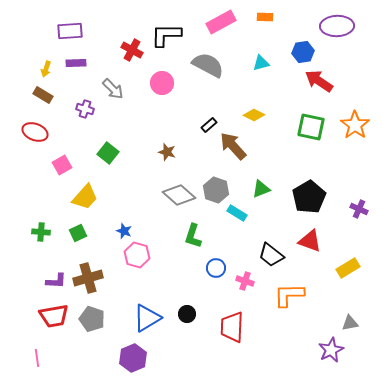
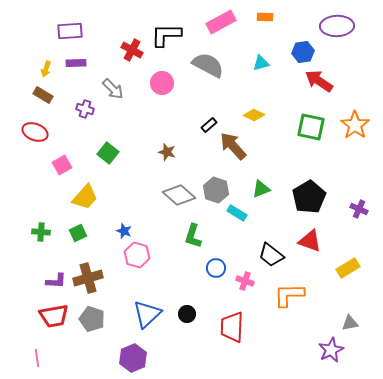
blue triangle at (147, 318): moved 4 px up; rotated 12 degrees counterclockwise
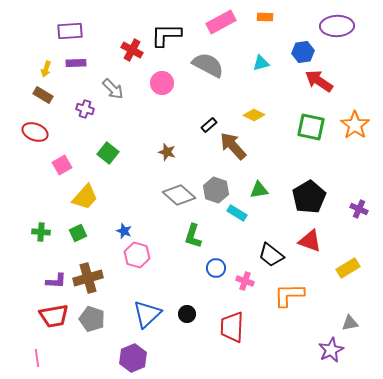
green triangle at (261, 189): moved 2 px left, 1 px down; rotated 12 degrees clockwise
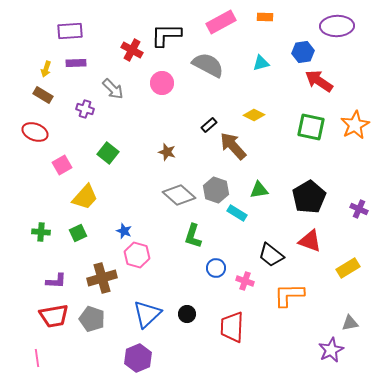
orange star at (355, 125): rotated 8 degrees clockwise
brown cross at (88, 278): moved 14 px right
purple hexagon at (133, 358): moved 5 px right
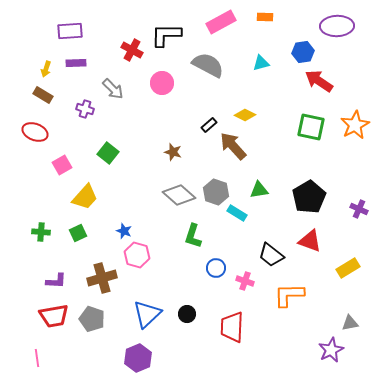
yellow diamond at (254, 115): moved 9 px left
brown star at (167, 152): moved 6 px right
gray hexagon at (216, 190): moved 2 px down
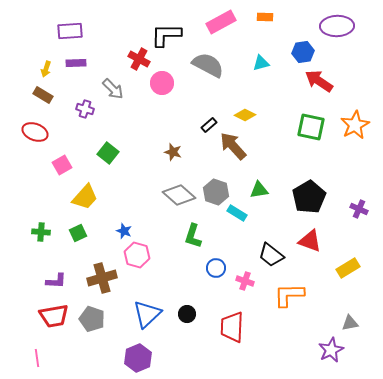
red cross at (132, 50): moved 7 px right, 9 px down
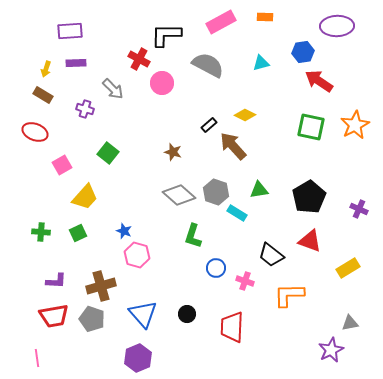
brown cross at (102, 278): moved 1 px left, 8 px down
blue triangle at (147, 314): moved 4 px left; rotated 28 degrees counterclockwise
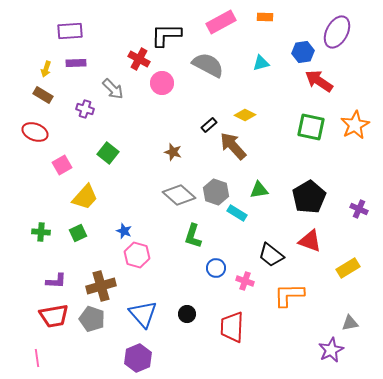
purple ellipse at (337, 26): moved 6 px down; rotated 60 degrees counterclockwise
